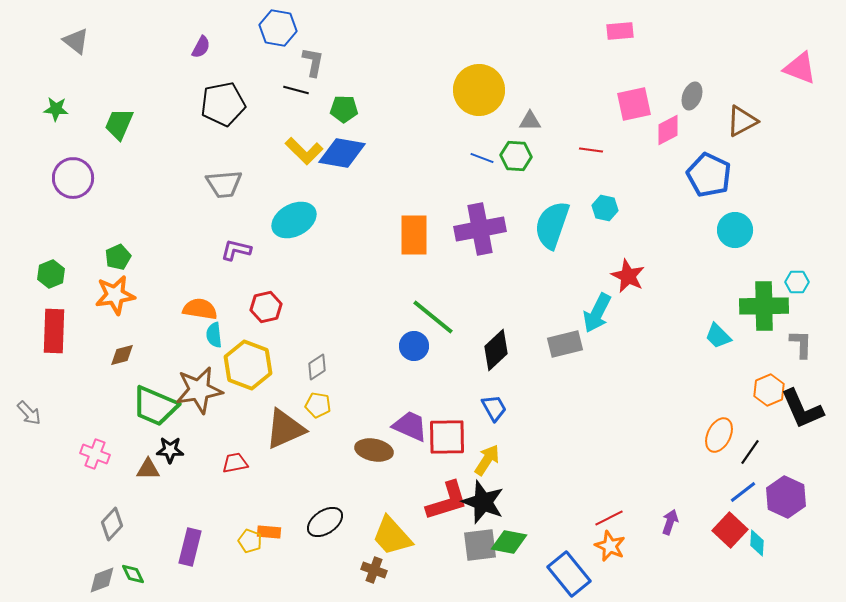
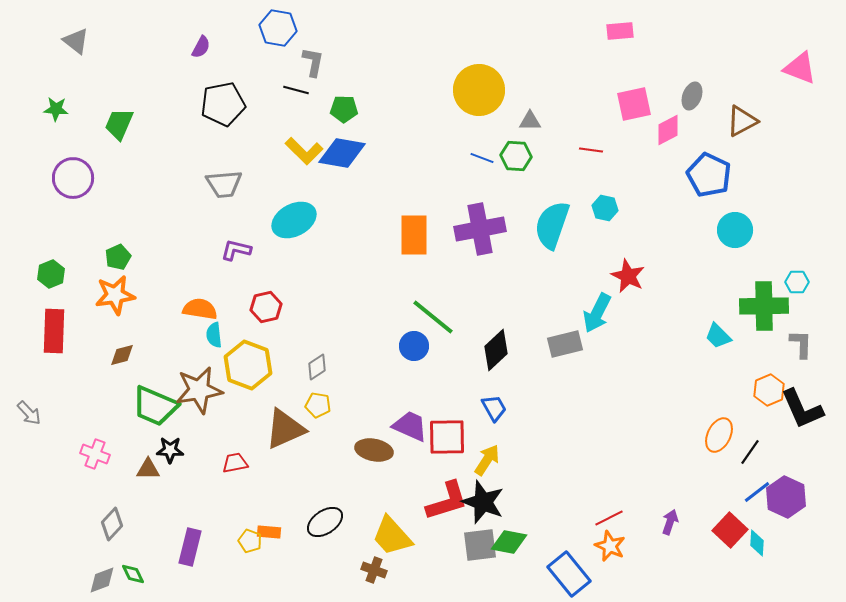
blue line at (743, 492): moved 14 px right
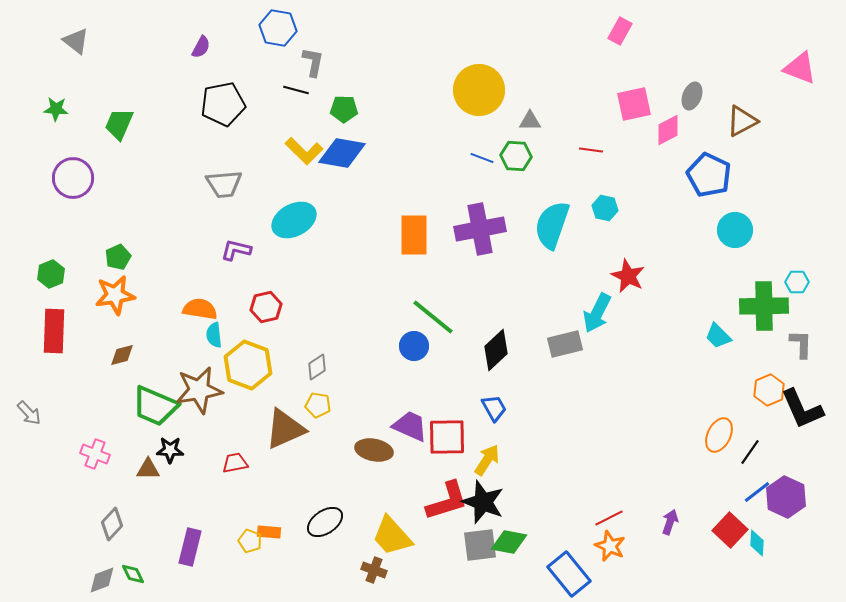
pink rectangle at (620, 31): rotated 56 degrees counterclockwise
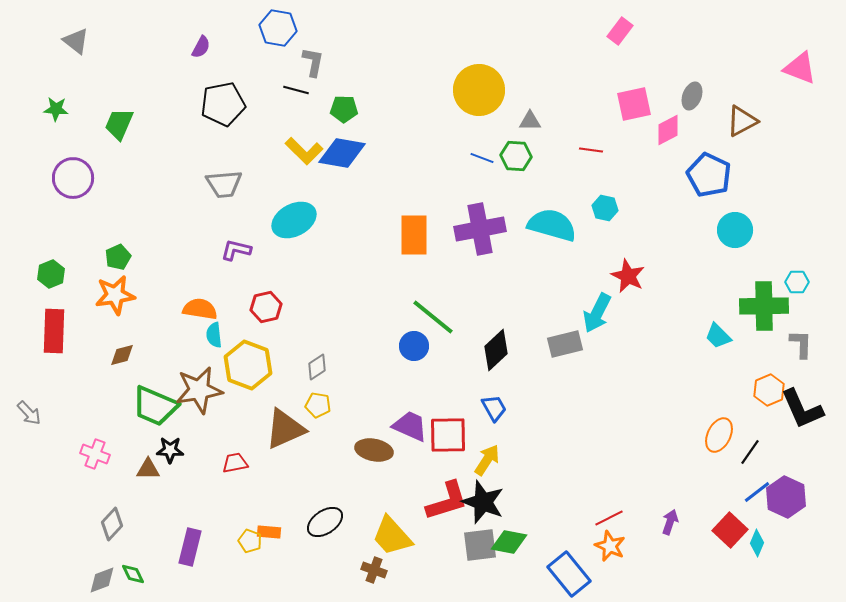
pink rectangle at (620, 31): rotated 8 degrees clockwise
cyan semicircle at (552, 225): rotated 87 degrees clockwise
red square at (447, 437): moved 1 px right, 2 px up
cyan diamond at (757, 543): rotated 20 degrees clockwise
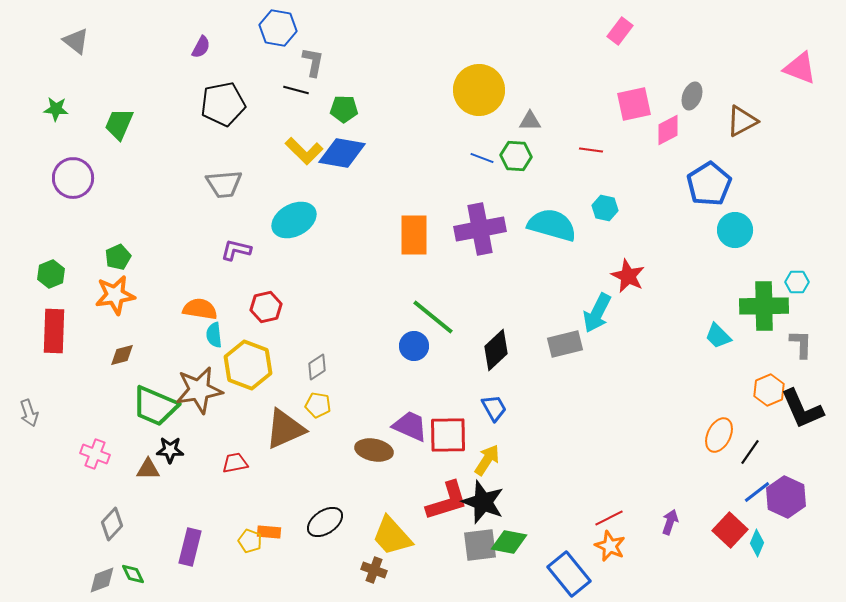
blue pentagon at (709, 175): moved 9 px down; rotated 15 degrees clockwise
gray arrow at (29, 413): rotated 24 degrees clockwise
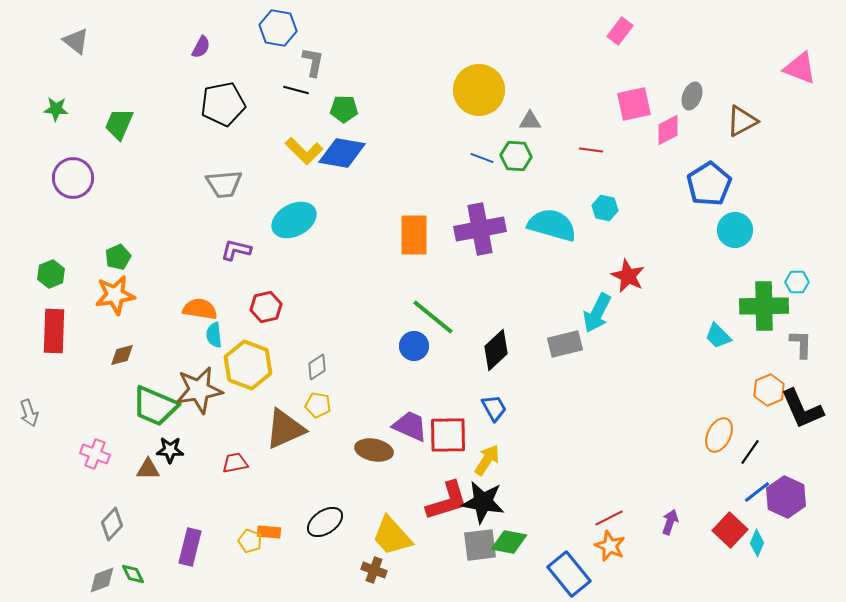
black star at (483, 502): rotated 12 degrees counterclockwise
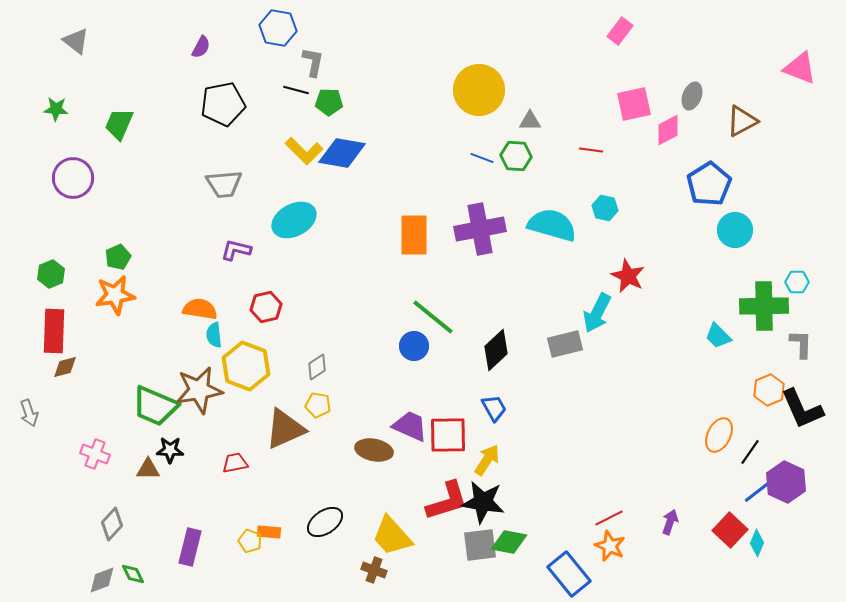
green pentagon at (344, 109): moved 15 px left, 7 px up
brown diamond at (122, 355): moved 57 px left, 12 px down
yellow hexagon at (248, 365): moved 2 px left, 1 px down
purple hexagon at (786, 497): moved 15 px up
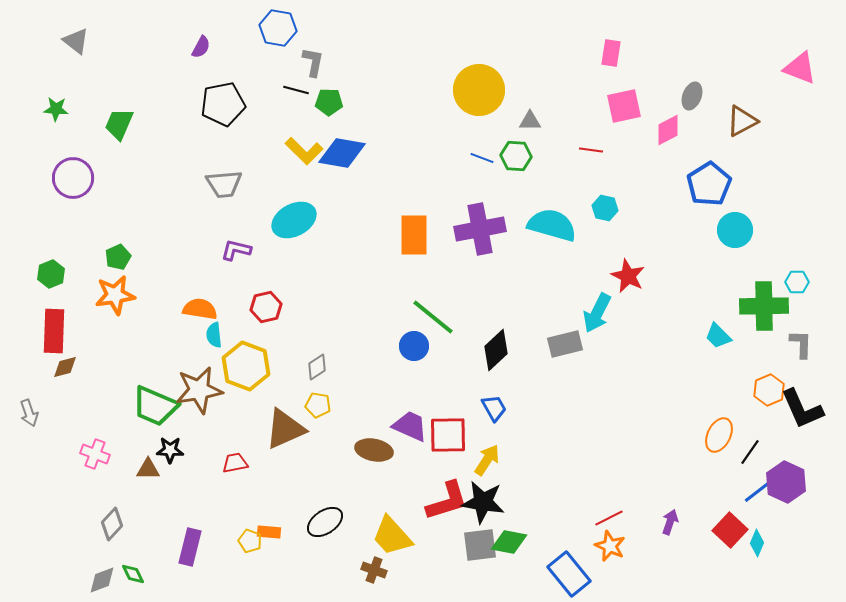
pink rectangle at (620, 31): moved 9 px left, 22 px down; rotated 28 degrees counterclockwise
pink square at (634, 104): moved 10 px left, 2 px down
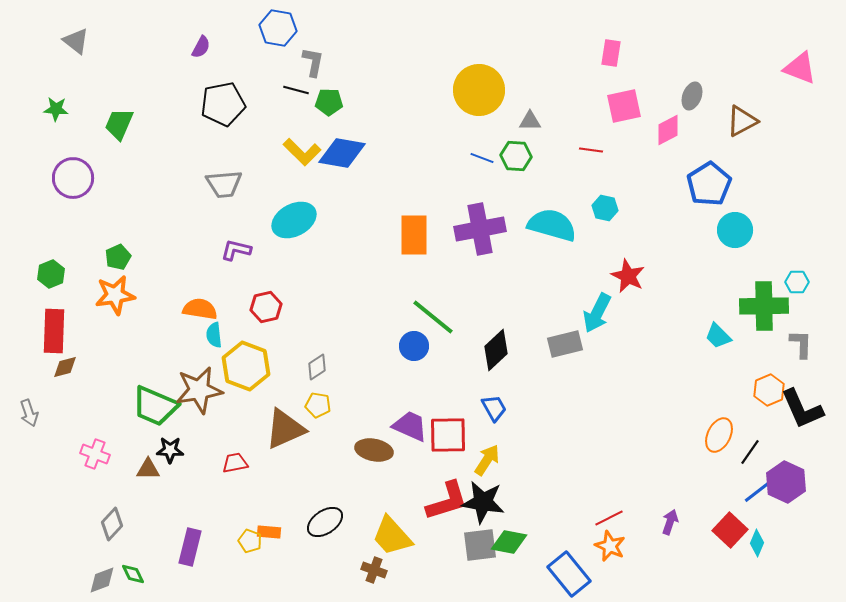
yellow L-shape at (304, 151): moved 2 px left, 1 px down
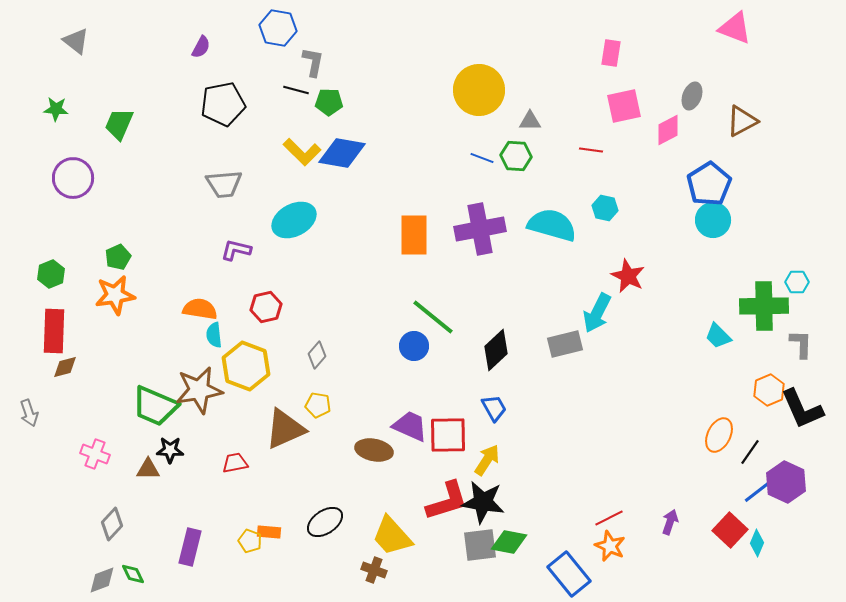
pink triangle at (800, 68): moved 65 px left, 40 px up
cyan circle at (735, 230): moved 22 px left, 10 px up
gray diamond at (317, 367): moved 12 px up; rotated 16 degrees counterclockwise
